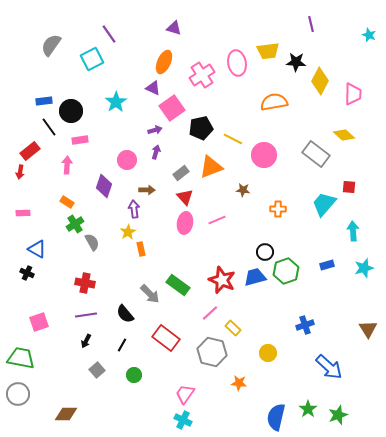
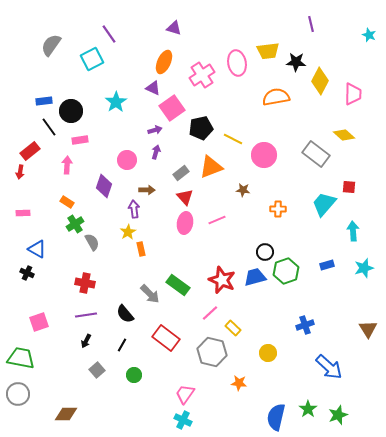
orange semicircle at (274, 102): moved 2 px right, 5 px up
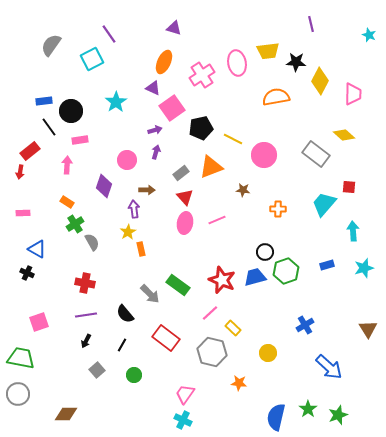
blue cross at (305, 325): rotated 12 degrees counterclockwise
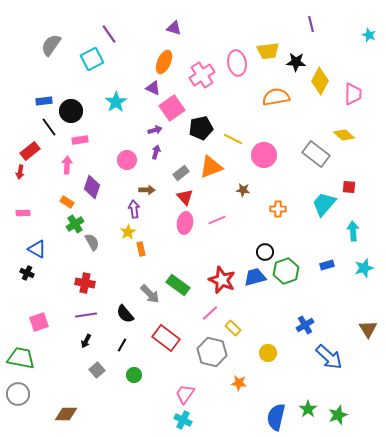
purple diamond at (104, 186): moved 12 px left, 1 px down
blue arrow at (329, 367): moved 10 px up
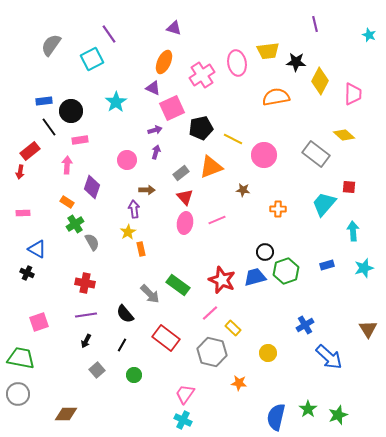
purple line at (311, 24): moved 4 px right
pink square at (172, 108): rotated 10 degrees clockwise
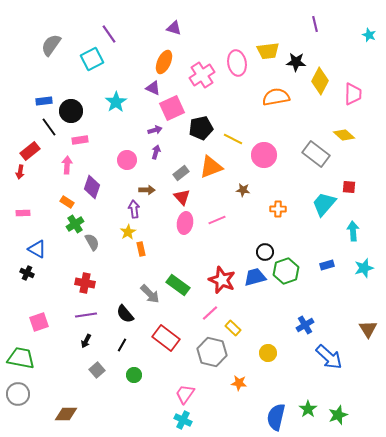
red triangle at (185, 197): moved 3 px left
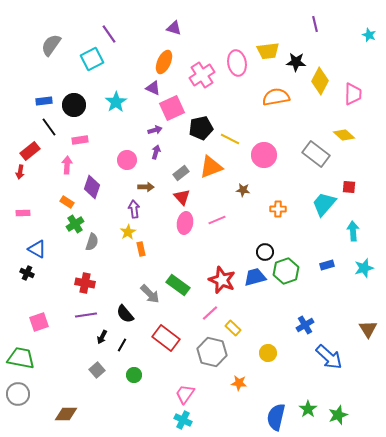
black circle at (71, 111): moved 3 px right, 6 px up
yellow line at (233, 139): moved 3 px left
brown arrow at (147, 190): moved 1 px left, 3 px up
gray semicircle at (92, 242): rotated 48 degrees clockwise
black arrow at (86, 341): moved 16 px right, 4 px up
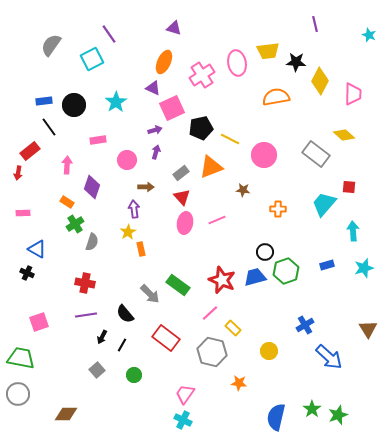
pink rectangle at (80, 140): moved 18 px right
red arrow at (20, 172): moved 2 px left, 1 px down
yellow circle at (268, 353): moved 1 px right, 2 px up
green star at (308, 409): moved 4 px right
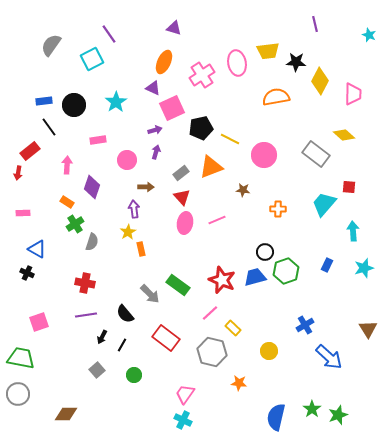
blue rectangle at (327, 265): rotated 48 degrees counterclockwise
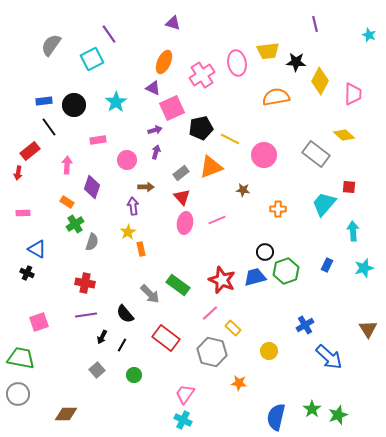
purple triangle at (174, 28): moved 1 px left, 5 px up
purple arrow at (134, 209): moved 1 px left, 3 px up
